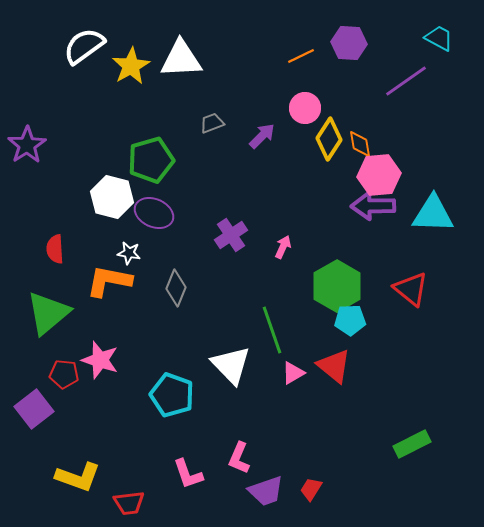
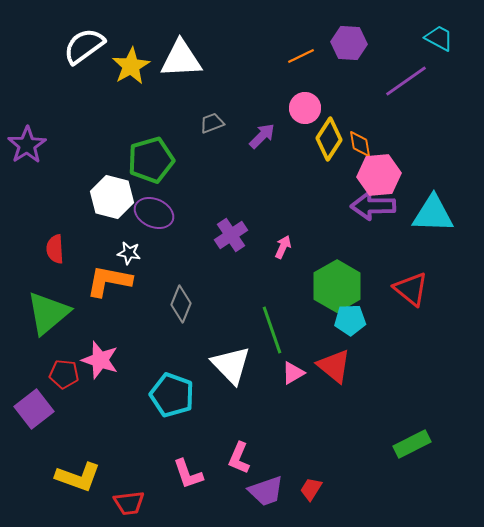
gray diamond at (176, 288): moved 5 px right, 16 px down
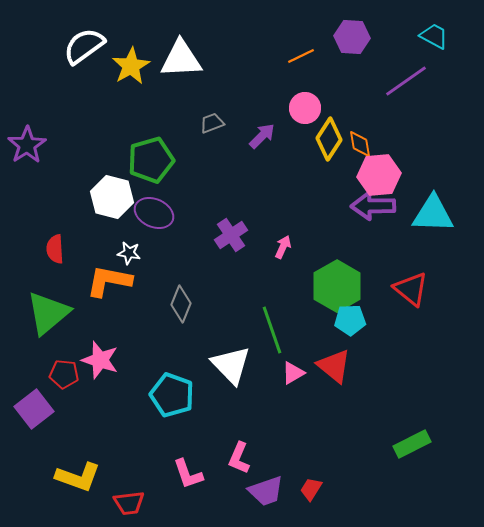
cyan trapezoid at (439, 38): moved 5 px left, 2 px up
purple hexagon at (349, 43): moved 3 px right, 6 px up
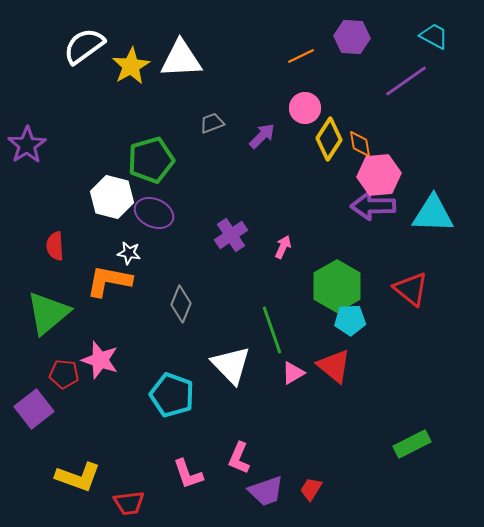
red semicircle at (55, 249): moved 3 px up
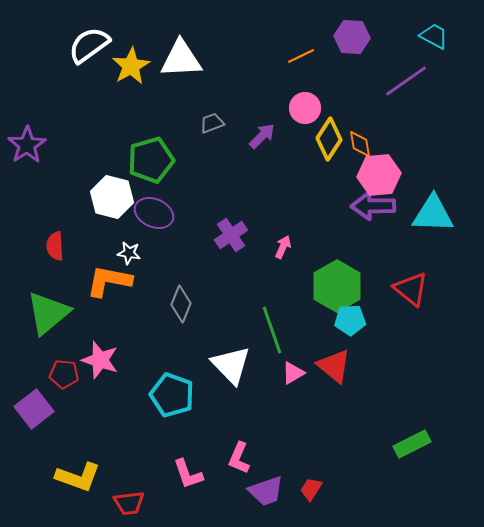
white semicircle at (84, 46): moved 5 px right, 1 px up
